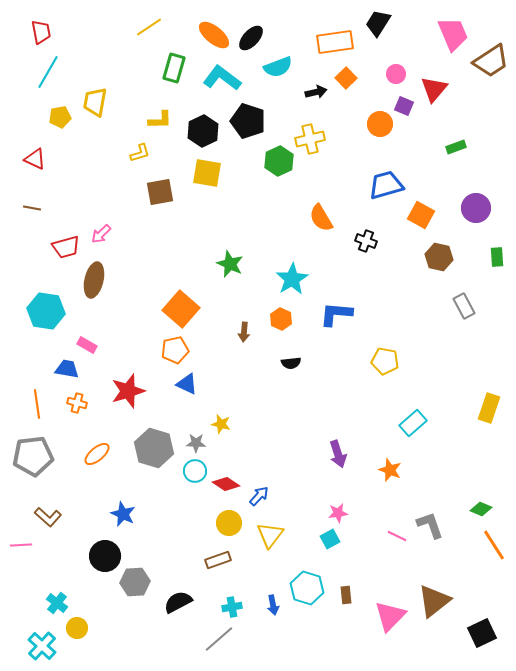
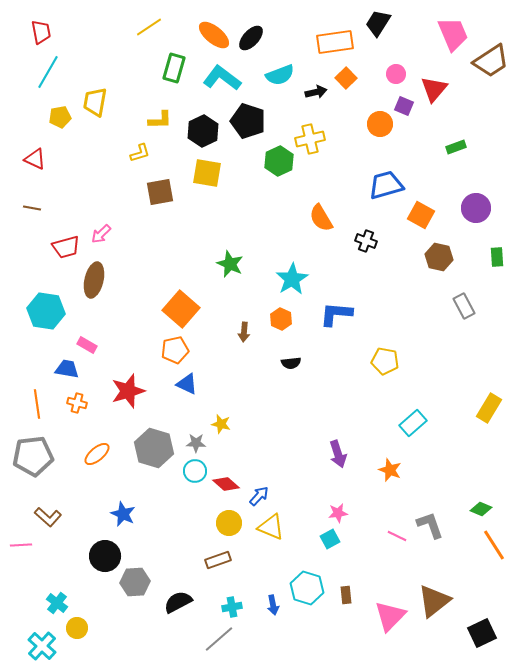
cyan semicircle at (278, 67): moved 2 px right, 8 px down
yellow rectangle at (489, 408): rotated 12 degrees clockwise
red diamond at (226, 484): rotated 8 degrees clockwise
yellow triangle at (270, 535): moved 1 px right, 8 px up; rotated 44 degrees counterclockwise
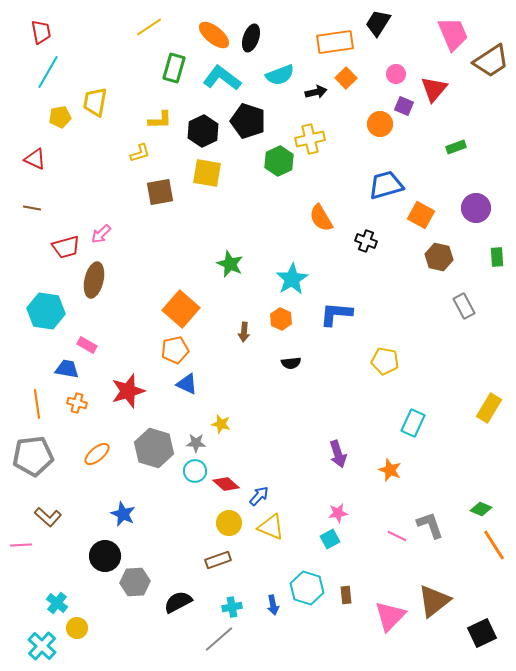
black ellipse at (251, 38): rotated 24 degrees counterclockwise
cyan rectangle at (413, 423): rotated 24 degrees counterclockwise
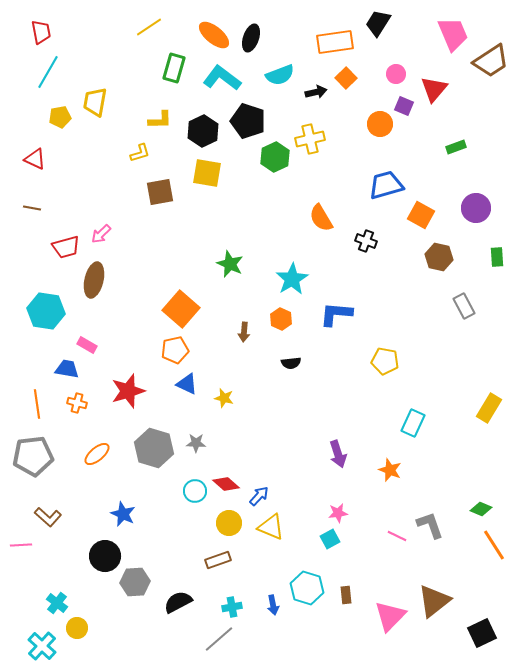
green hexagon at (279, 161): moved 4 px left, 4 px up
yellow star at (221, 424): moved 3 px right, 26 px up
cyan circle at (195, 471): moved 20 px down
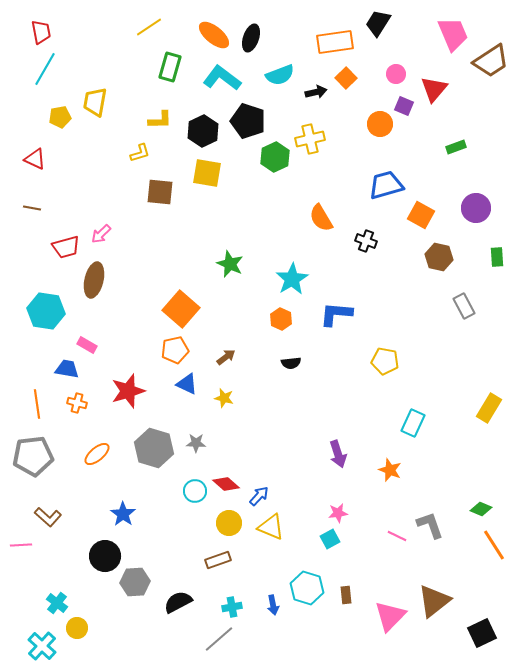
green rectangle at (174, 68): moved 4 px left, 1 px up
cyan line at (48, 72): moved 3 px left, 3 px up
brown square at (160, 192): rotated 16 degrees clockwise
brown arrow at (244, 332): moved 18 px left, 25 px down; rotated 132 degrees counterclockwise
blue star at (123, 514): rotated 10 degrees clockwise
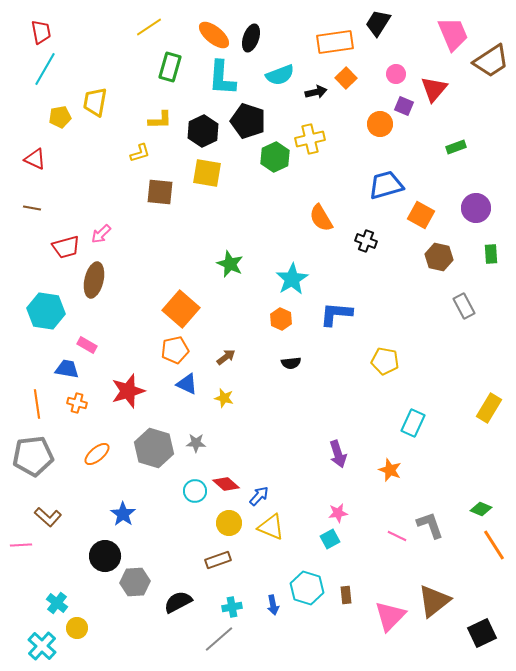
cyan L-shape at (222, 78): rotated 123 degrees counterclockwise
green rectangle at (497, 257): moved 6 px left, 3 px up
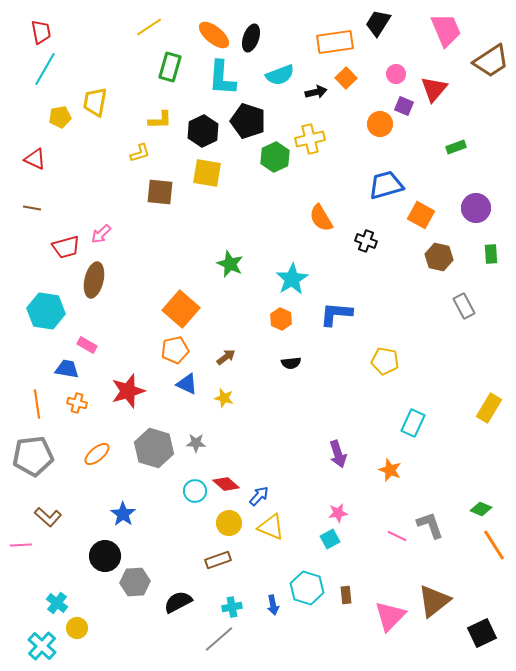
pink trapezoid at (453, 34): moved 7 px left, 4 px up
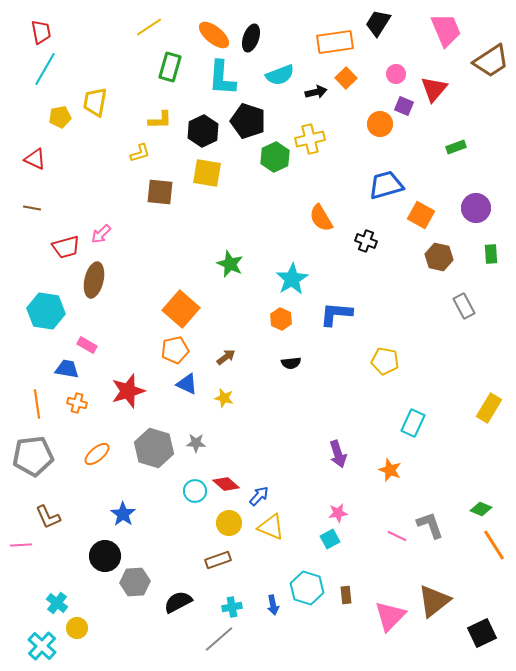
brown L-shape at (48, 517): rotated 24 degrees clockwise
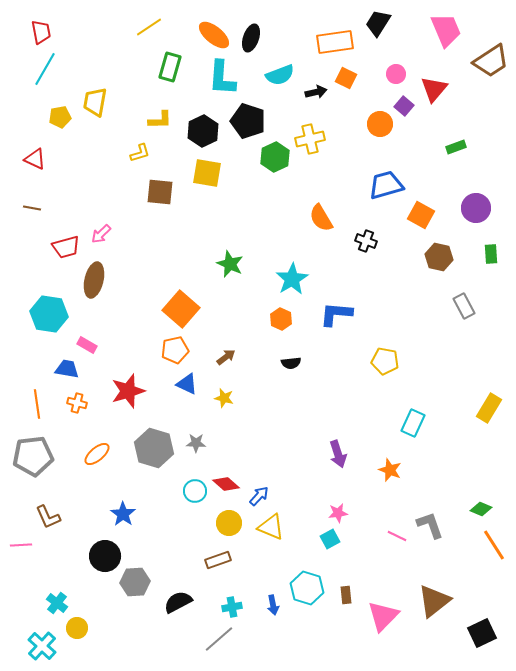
orange square at (346, 78): rotated 20 degrees counterclockwise
purple square at (404, 106): rotated 18 degrees clockwise
cyan hexagon at (46, 311): moved 3 px right, 3 px down
pink triangle at (390, 616): moved 7 px left
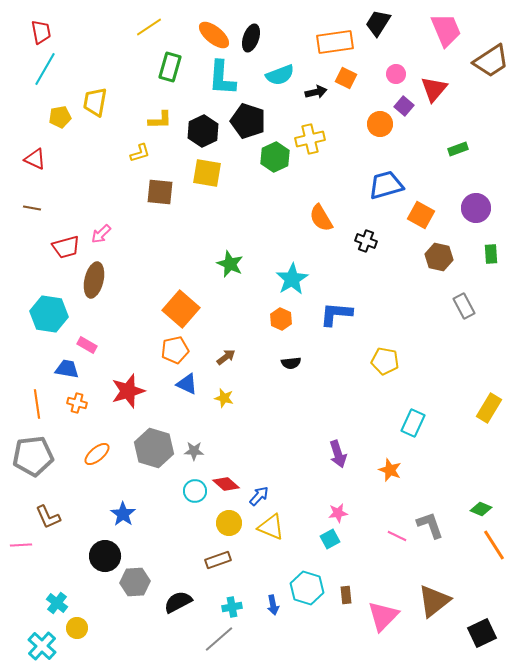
green rectangle at (456, 147): moved 2 px right, 2 px down
gray star at (196, 443): moved 2 px left, 8 px down
